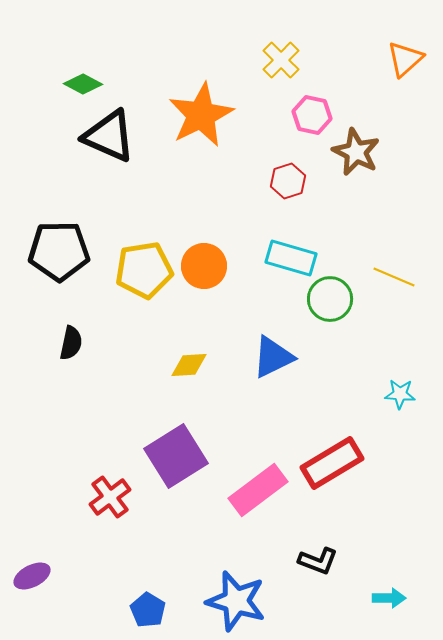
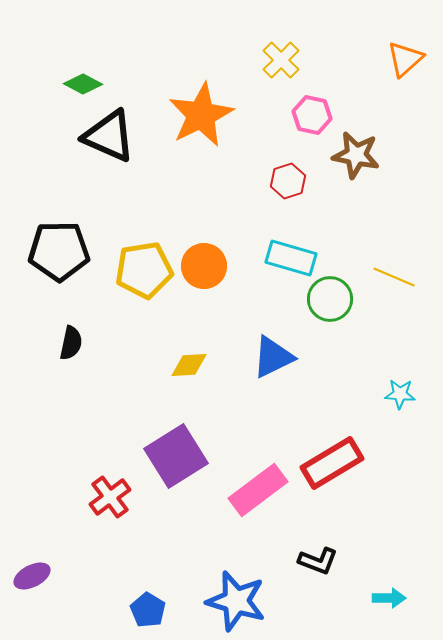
brown star: moved 3 px down; rotated 15 degrees counterclockwise
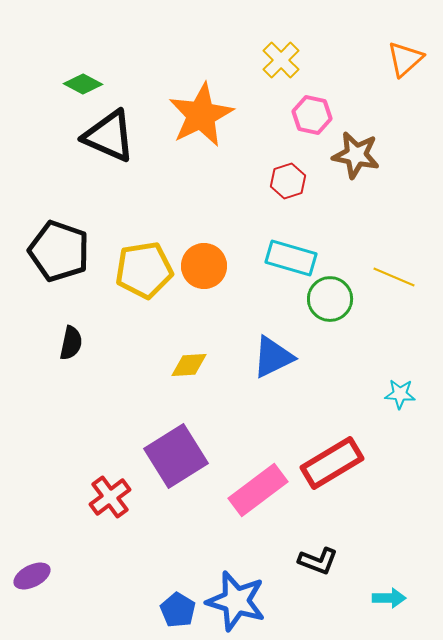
black pentagon: rotated 20 degrees clockwise
blue pentagon: moved 30 px right
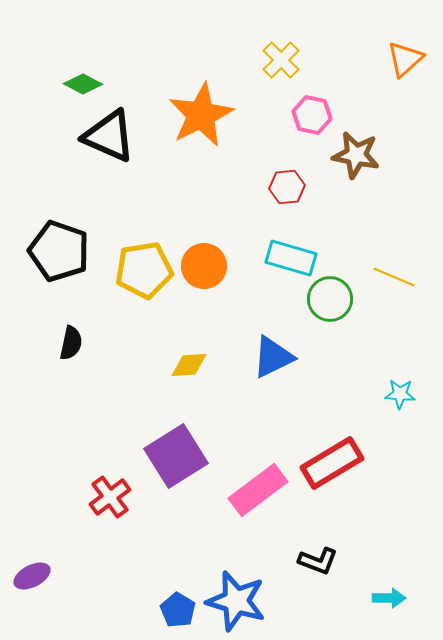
red hexagon: moved 1 px left, 6 px down; rotated 12 degrees clockwise
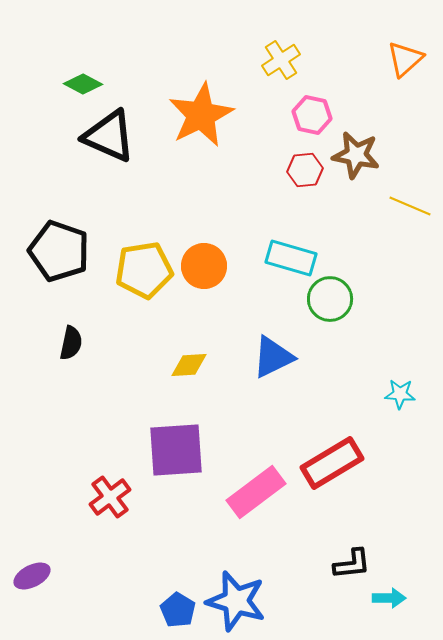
yellow cross: rotated 12 degrees clockwise
red hexagon: moved 18 px right, 17 px up
yellow line: moved 16 px right, 71 px up
purple square: moved 6 px up; rotated 28 degrees clockwise
pink rectangle: moved 2 px left, 2 px down
black L-shape: moved 34 px right, 3 px down; rotated 27 degrees counterclockwise
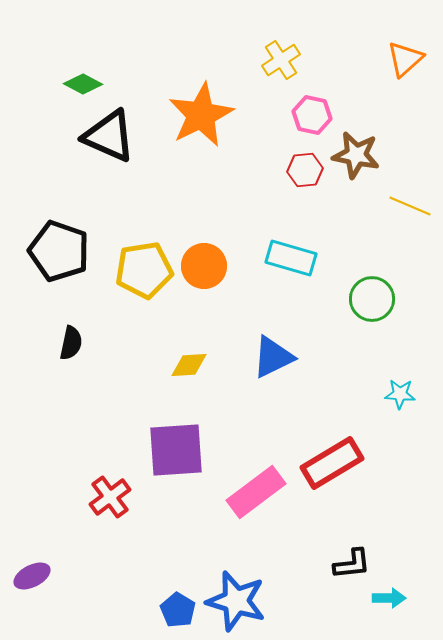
green circle: moved 42 px right
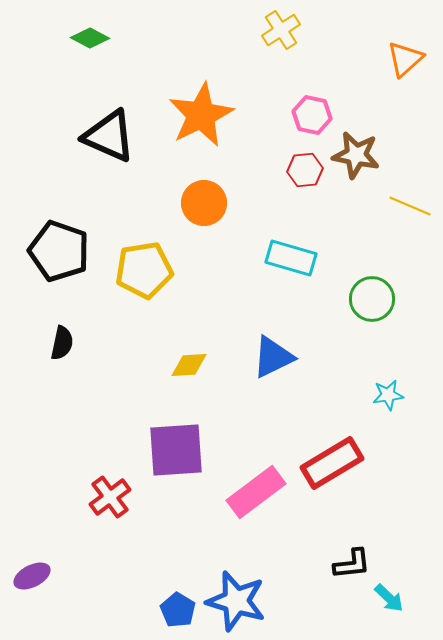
yellow cross: moved 30 px up
green diamond: moved 7 px right, 46 px up
orange circle: moved 63 px up
black semicircle: moved 9 px left
cyan star: moved 12 px left, 1 px down; rotated 12 degrees counterclockwise
cyan arrow: rotated 44 degrees clockwise
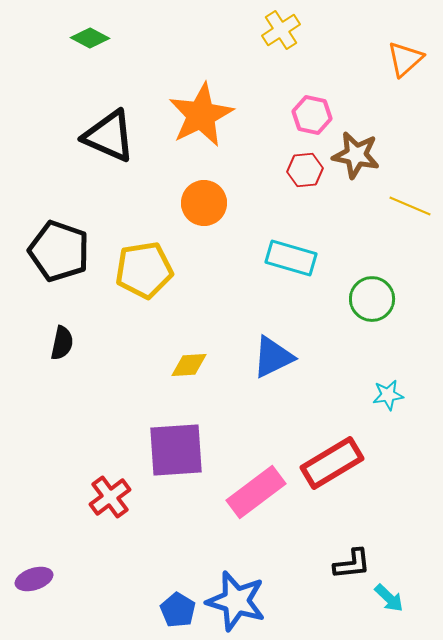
purple ellipse: moved 2 px right, 3 px down; rotated 9 degrees clockwise
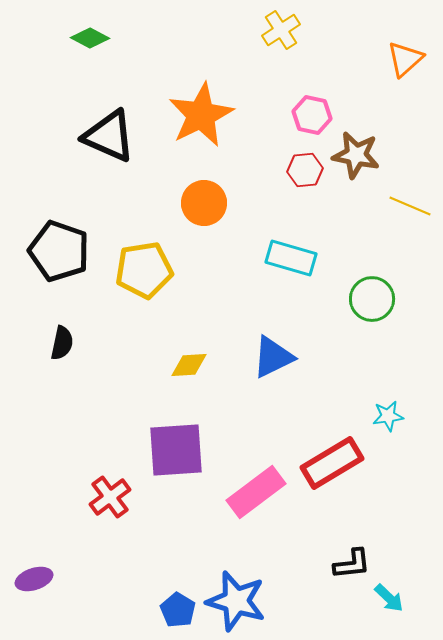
cyan star: moved 21 px down
